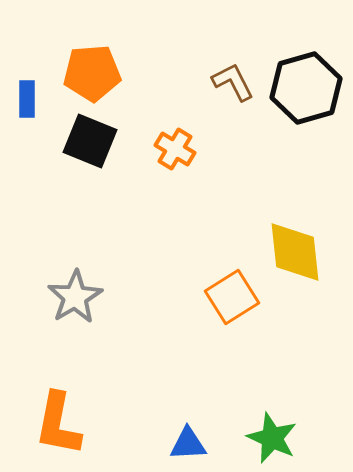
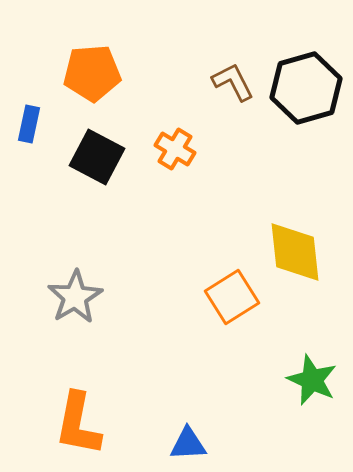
blue rectangle: moved 2 px right, 25 px down; rotated 12 degrees clockwise
black square: moved 7 px right, 16 px down; rotated 6 degrees clockwise
orange L-shape: moved 20 px right
green star: moved 40 px right, 58 px up
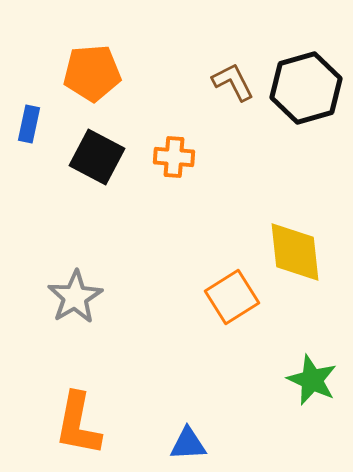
orange cross: moved 1 px left, 8 px down; rotated 27 degrees counterclockwise
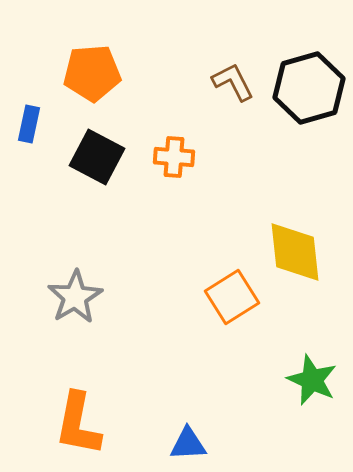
black hexagon: moved 3 px right
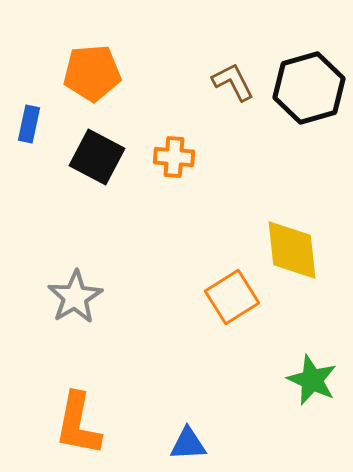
yellow diamond: moved 3 px left, 2 px up
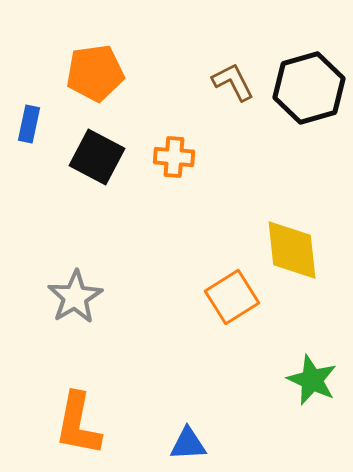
orange pentagon: moved 3 px right; rotated 4 degrees counterclockwise
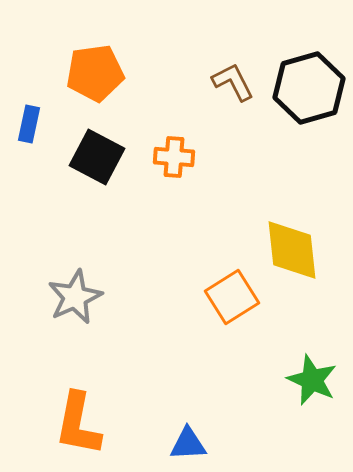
gray star: rotated 6 degrees clockwise
